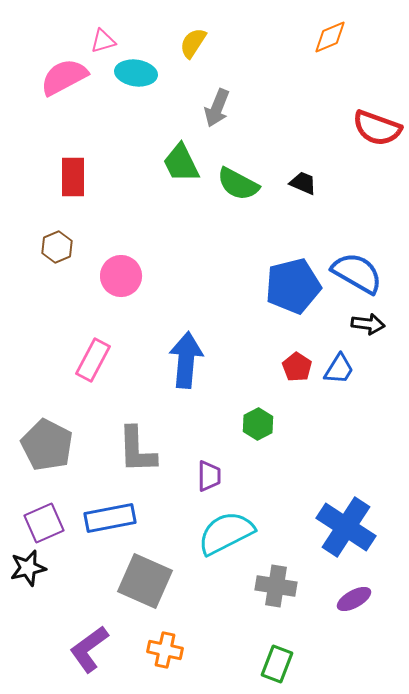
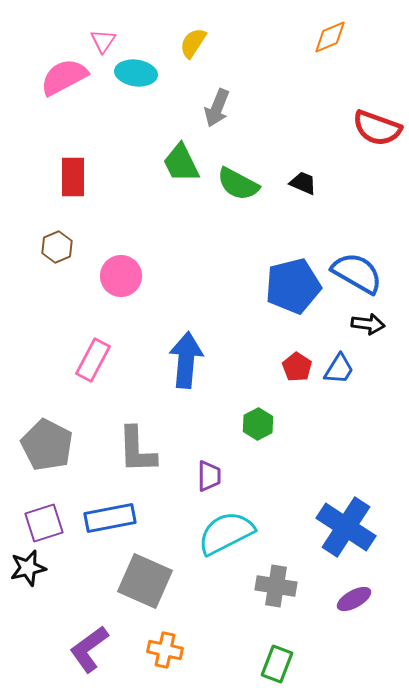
pink triangle: rotated 40 degrees counterclockwise
purple square: rotated 6 degrees clockwise
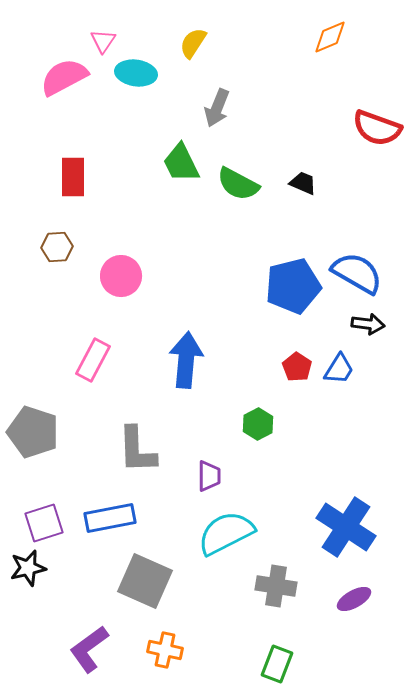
brown hexagon: rotated 20 degrees clockwise
gray pentagon: moved 14 px left, 13 px up; rotated 9 degrees counterclockwise
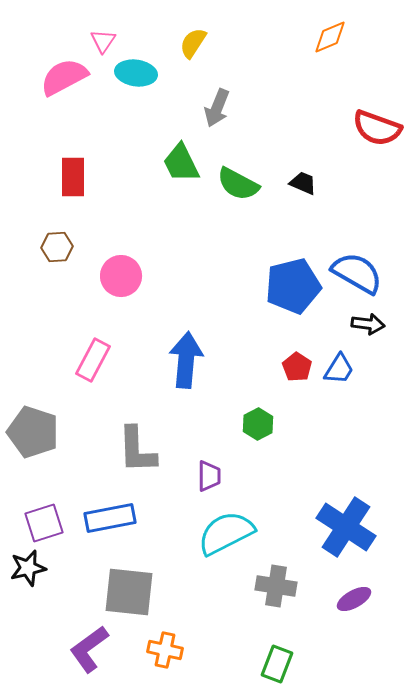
gray square: moved 16 px left, 11 px down; rotated 18 degrees counterclockwise
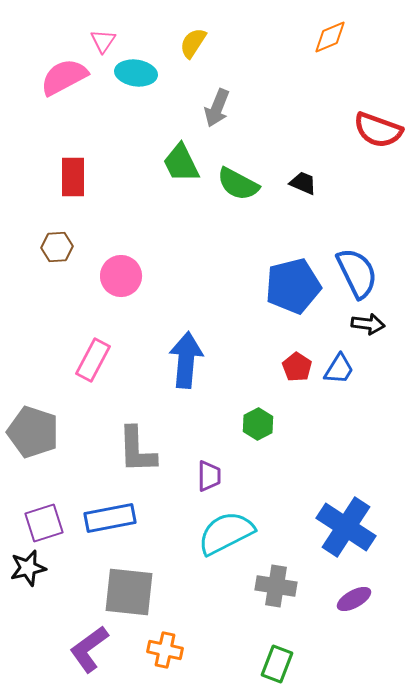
red semicircle: moved 1 px right, 2 px down
blue semicircle: rotated 34 degrees clockwise
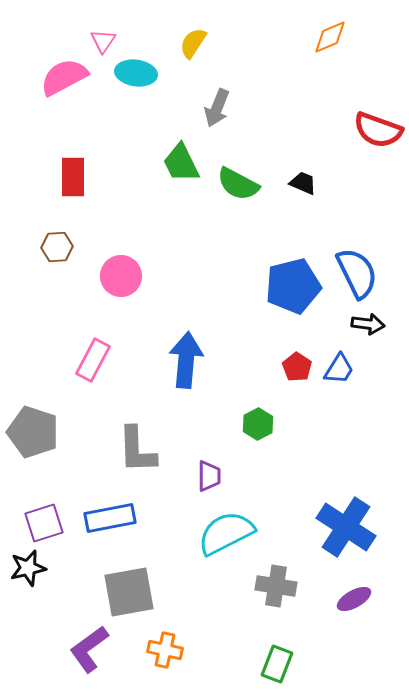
gray square: rotated 16 degrees counterclockwise
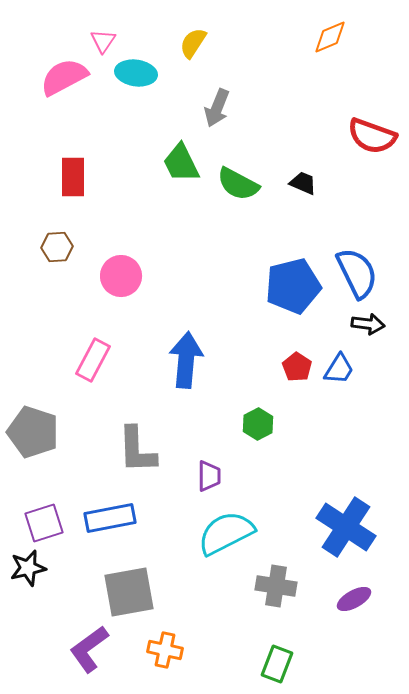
red semicircle: moved 6 px left, 6 px down
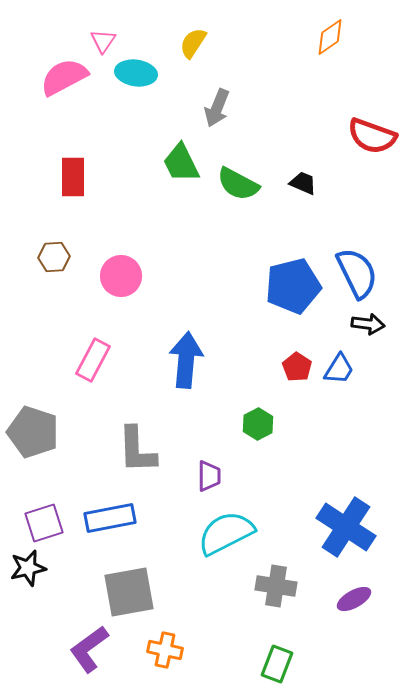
orange diamond: rotated 12 degrees counterclockwise
brown hexagon: moved 3 px left, 10 px down
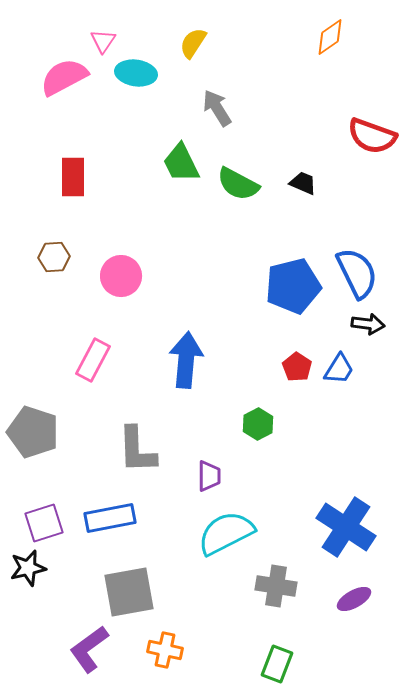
gray arrow: rotated 126 degrees clockwise
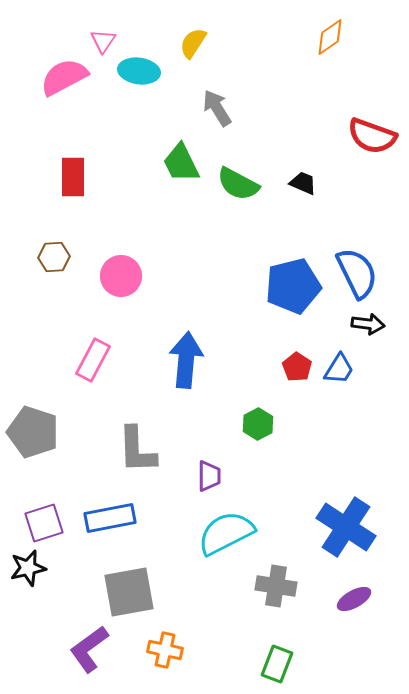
cyan ellipse: moved 3 px right, 2 px up
